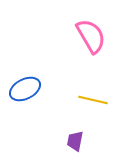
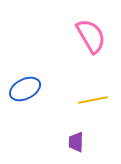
yellow line: rotated 24 degrees counterclockwise
purple trapezoid: moved 1 px right, 1 px down; rotated 10 degrees counterclockwise
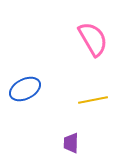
pink semicircle: moved 2 px right, 3 px down
purple trapezoid: moved 5 px left, 1 px down
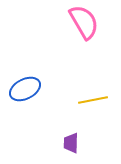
pink semicircle: moved 9 px left, 17 px up
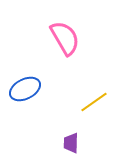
pink semicircle: moved 19 px left, 16 px down
yellow line: moved 1 px right, 2 px down; rotated 24 degrees counterclockwise
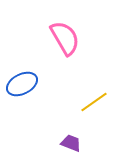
blue ellipse: moved 3 px left, 5 px up
purple trapezoid: rotated 110 degrees clockwise
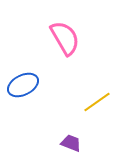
blue ellipse: moved 1 px right, 1 px down
yellow line: moved 3 px right
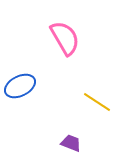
blue ellipse: moved 3 px left, 1 px down
yellow line: rotated 68 degrees clockwise
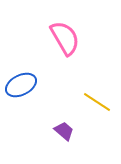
blue ellipse: moved 1 px right, 1 px up
purple trapezoid: moved 7 px left, 12 px up; rotated 20 degrees clockwise
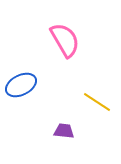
pink semicircle: moved 2 px down
purple trapezoid: rotated 35 degrees counterclockwise
